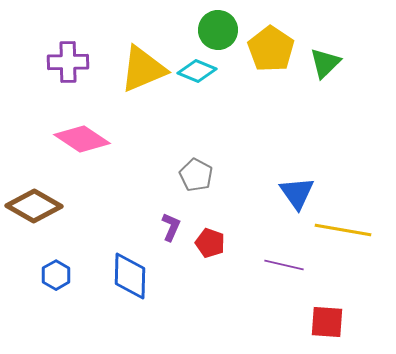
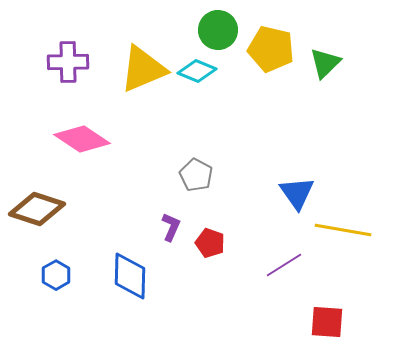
yellow pentagon: rotated 21 degrees counterclockwise
brown diamond: moved 3 px right, 3 px down; rotated 12 degrees counterclockwise
purple line: rotated 45 degrees counterclockwise
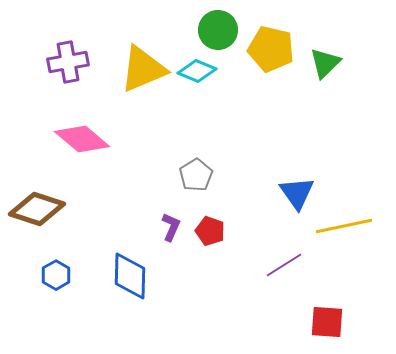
purple cross: rotated 9 degrees counterclockwise
pink diamond: rotated 6 degrees clockwise
gray pentagon: rotated 12 degrees clockwise
yellow line: moved 1 px right, 4 px up; rotated 22 degrees counterclockwise
red pentagon: moved 12 px up
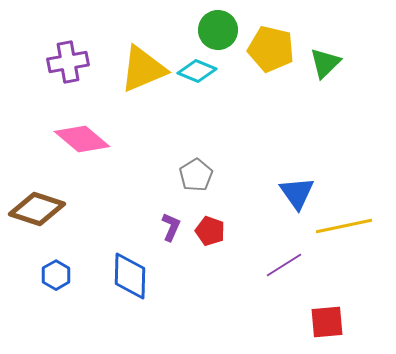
red square: rotated 9 degrees counterclockwise
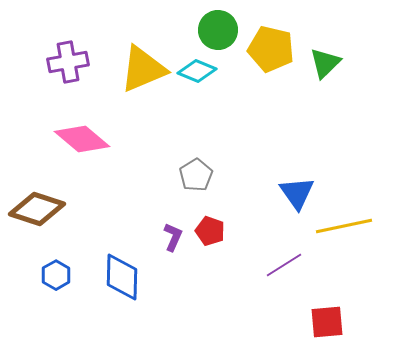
purple L-shape: moved 2 px right, 10 px down
blue diamond: moved 8 px left, 1 px down
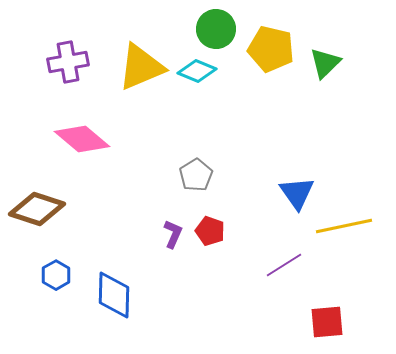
green circle: moved 2 px left, 1 px up
yellow triangle: moved 2 px left, 2 px up
purple L-shape: moved 3 px up
blue diamond: moved 8 px left, 18 px down
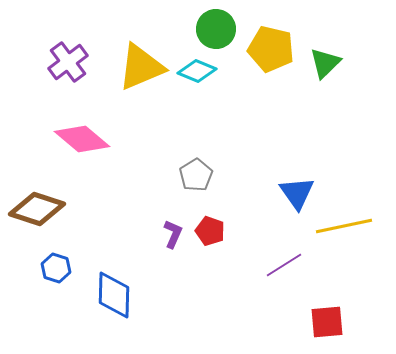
purple cross: rotated 27 degrees counterclockwise
blue hexagon: moved 7 px up; rotated 12 degrees counterclockwise
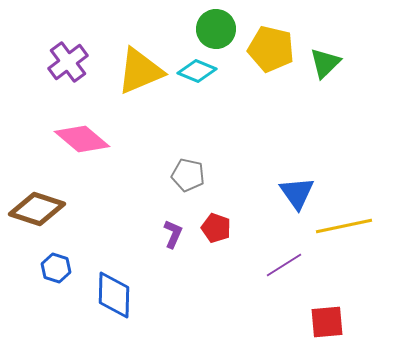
yellow triangle: moved 1 px left, 4 px down
gray pentagon: moved 8 px left; rotated 28 degrees counterclockwise
red pentagon: moved 6 px right, 3 px up
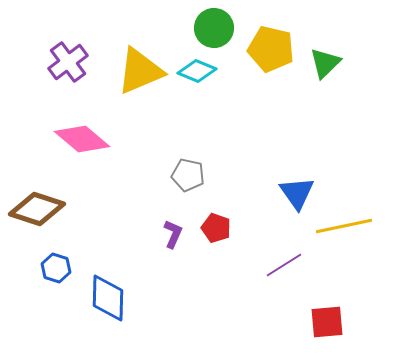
green circle: moved 2 px left, 1 px up
blue diamond: moved 6 px left, 3 px down
